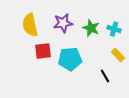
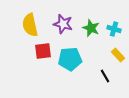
purple star: moved 1 px down; rotated 24 degrees clockwise
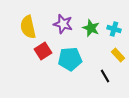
yellow semicircle: moved 2 px left, 2 px down
red square: rotated 24 degrees counterclockwise
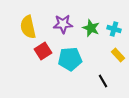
purple star: rotated 18 degrees counterclockwise
black line: moved 2 px left, 5 px down
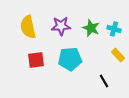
purple star: moved 2 px left, 2 px down
red square: moved 7 px left, 9 px down; rotated 24 degrees clockwise
black line: moved 1 px right
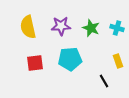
cyan cross: moved 3 px right, 1 px up
yellow rectangle: moved 6 px down; rotated 24 degrees clockwise
red square: moved 1 px left, 3 px down
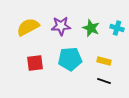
yellow semicircle: rotated 75 degrees clockwise
yellow rectangle: moved 14 px left; rotated 56 degrees counterclockwise
black line: rotated 40 degrees counterclockwise
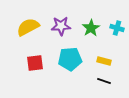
green star: rotated 18 degrees clockwise
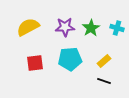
purple star: moved 4 px right, 1 px down
yellow rectangle: rotated 56 degrees counterclockwise
